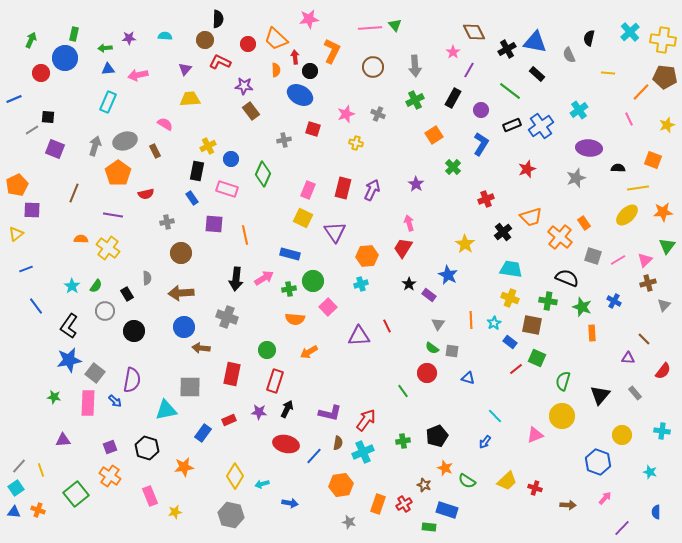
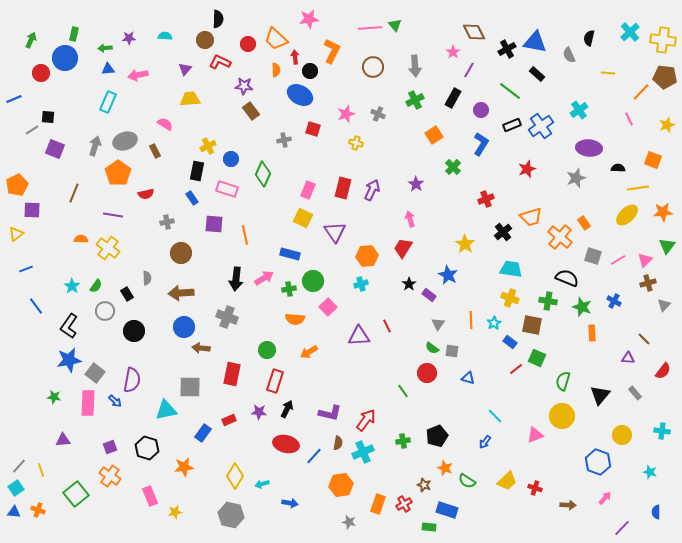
pink arrow at (409, 223): moved 1 px right, 4 px up
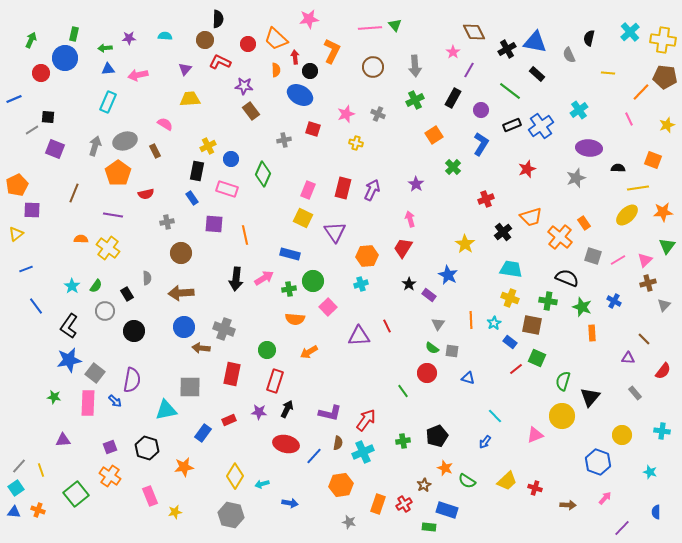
gray cross at (227, 317): moved 3 px left, 12 px down
black triangle at (600, 395): moved 10 px left, 2 px down
brown star at (424, 485): rotated 24 degrees clockwise
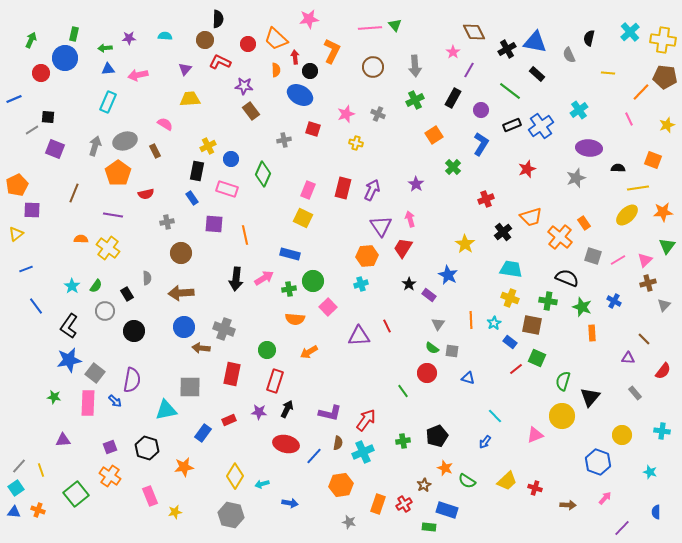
purple triangle at (335, 232): moved 46 px right, 6 px up
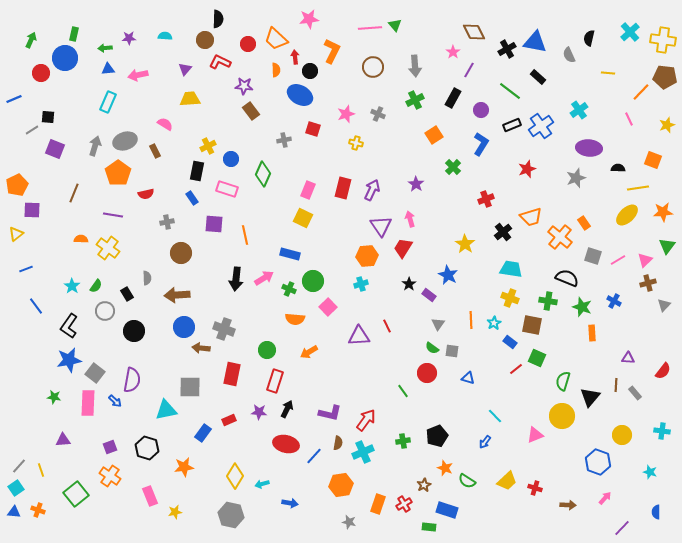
black rectangle at (537, 74): moved 1 px right, 3 px down
green cross at (289, 289): rotated 32 degrees clockwise
brown arrow at (181, 293): moved 4 px left, 2 px down
brown line at (644, 339): moved 28 px left, 46 px down; rotated 48 degrees clockwise
